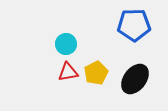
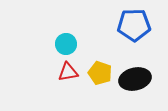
yellow pentagon: moved 4 px right; rotated 25 degrees counterclockwise
black ellipse: rotated 40 degrees clockwise
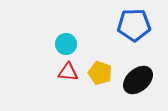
red triangle: rotated 15 degrees clockwise
black ellipse: moved 3 px right, 1 px down; rotated 28 degrees counterclockwise
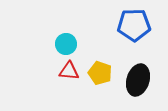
red triangle: moved 1 px right, 1 px up
black ellipse: rotated 32 degrees counterclockwise
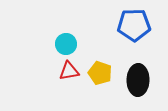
red triangle: rotated 15 degrees counterclockwise
black ellipse: rotated 16 degrees counterclockwise
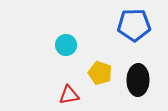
cyan circle: moved 1 px down
red triangle: moved 24 px down
